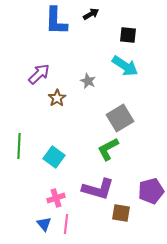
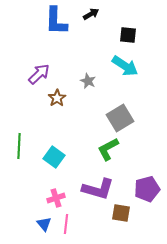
purple pentagon: moved 4 px left, 2 px up
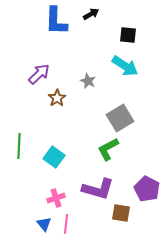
purple pentagon: rotated 30 degrees counterclockwise
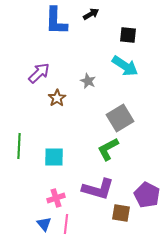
purple arrow: moved 1 px up
cyan square: rotated 35 degrees counterclockwise
purple pentagon: moved 6 px down
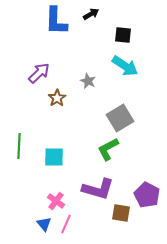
black square: moved 5 px left
pink cross: moved 3 px down; rotated 36 degrees counterclockwise
pink line: rotated 18 degrees clockwise
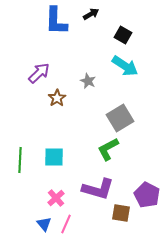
black square: rotated 24 degrees clockwise
green line: moved 1 px right, 14 px down
pink cross: moved 3 px up; rotated 12 degrees clockwise
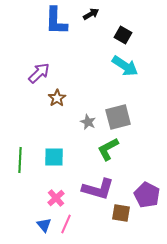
gray star: moved 41 px down
gray square: moved 2 px left, 1 px up; rotated 16 degrees clockwise
blue triangle: moved 1 px down
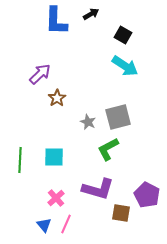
purple arrow: moved 1 px right, 1 px down
